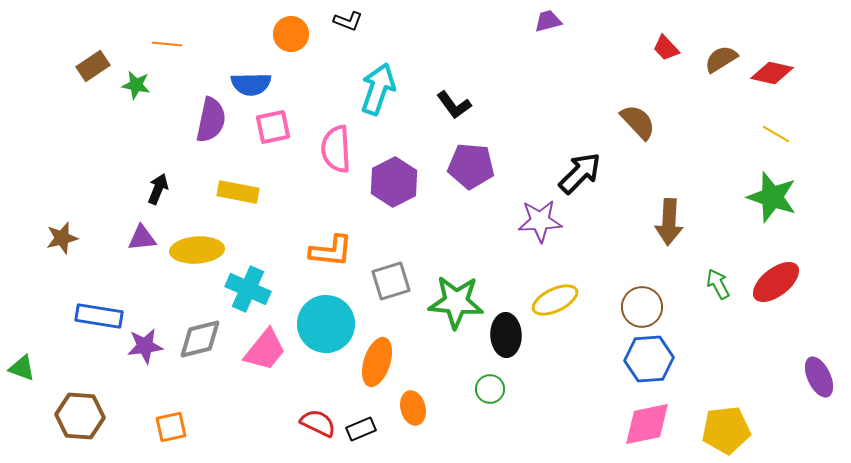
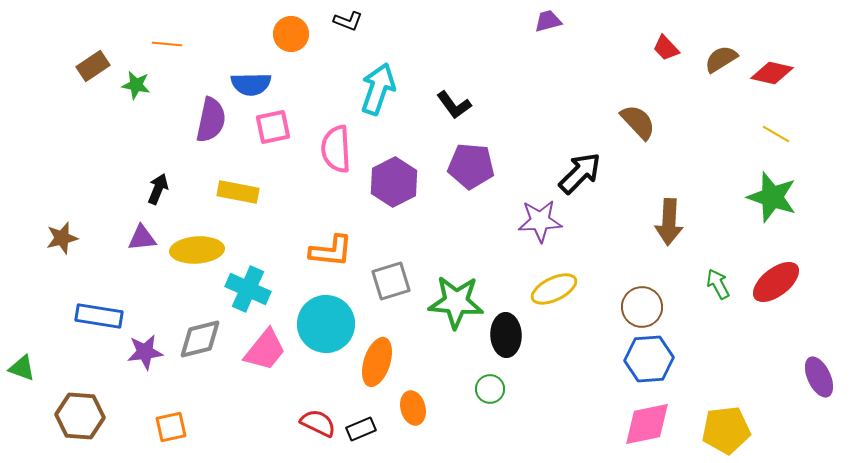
yellow ellipse at (555, 300): moved 1 px left, 11 px up
purple star at (145, 346): moved 6 px down
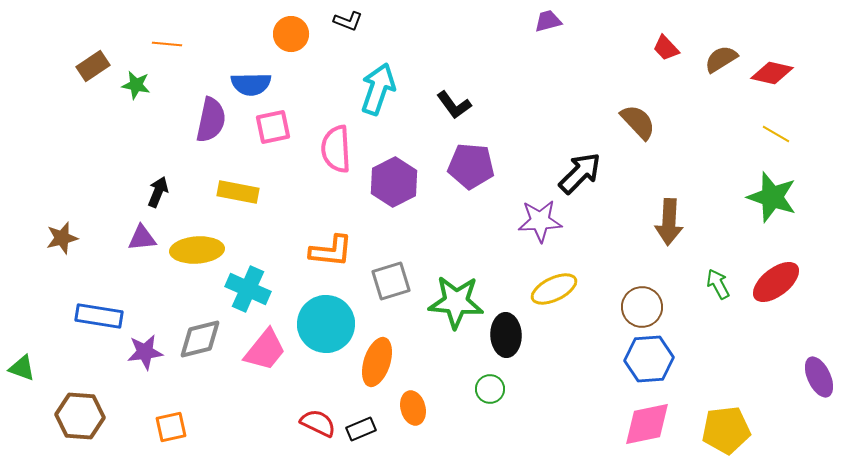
black arrow at (158, 189): moved 3 px down
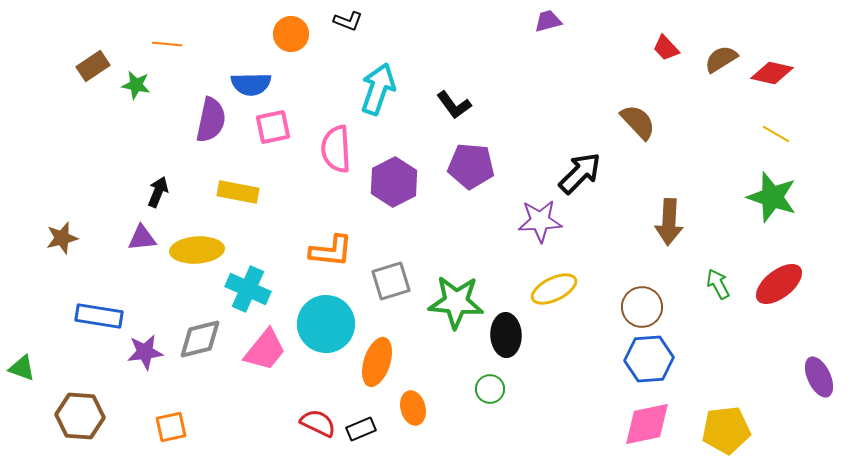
red ellipse at (776, 282): moved 3 px right, 2 px down
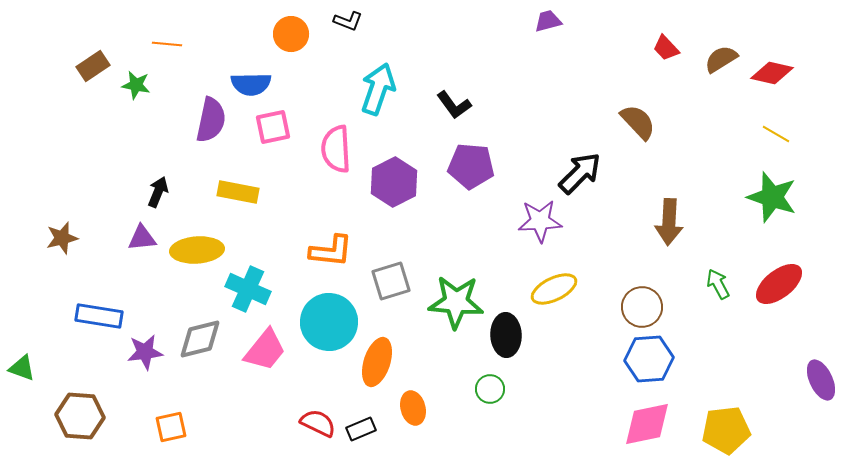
cyan circle at (326, 324): moved 3 px right, 2 px up
purple ellipse at (819, 377): moved 2 px right, 3 px down
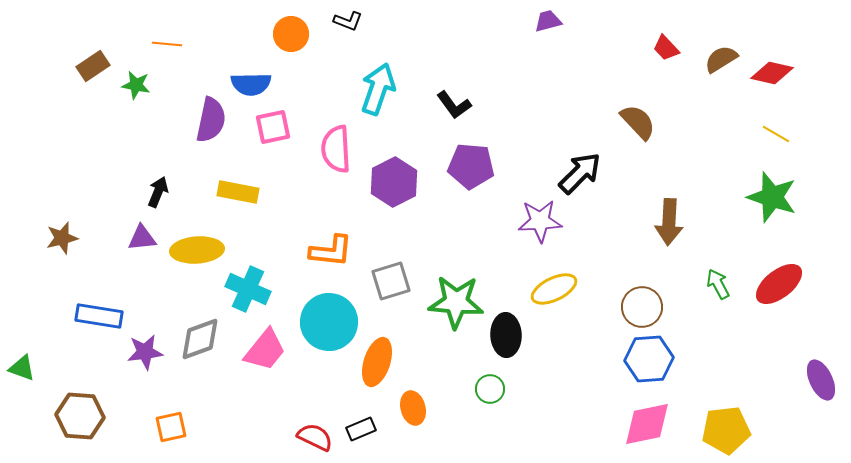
gray diamond at (200, 339): rotated 6 degrees counterclockwise
red semicircle at (318, 423): moved 3 px left, 14 px down
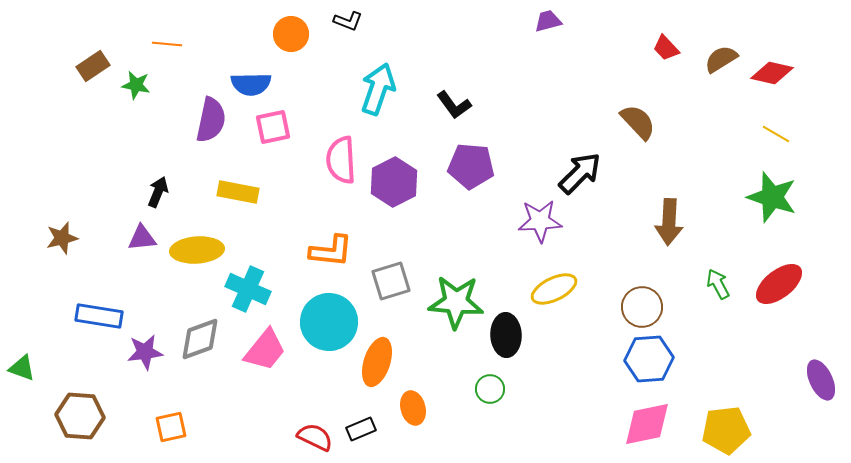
pink semicircle at (336, 149): moved 5 px right, 11 px down
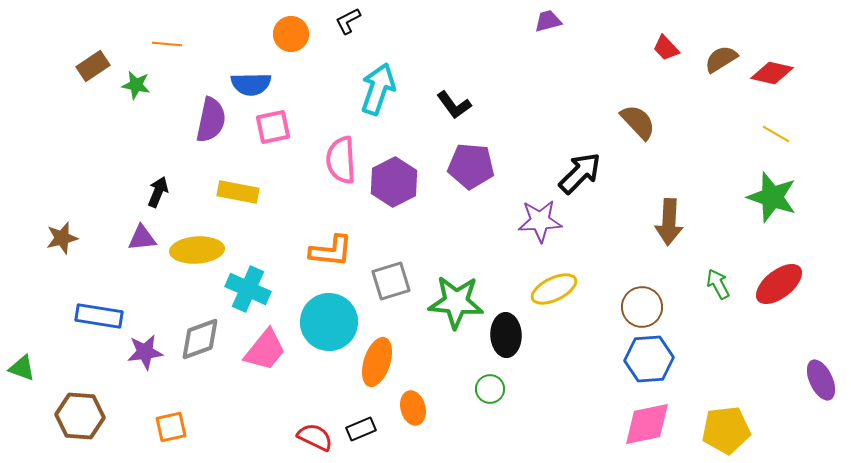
black L-shape at (348, 21): rotated 132 degrees clockwise
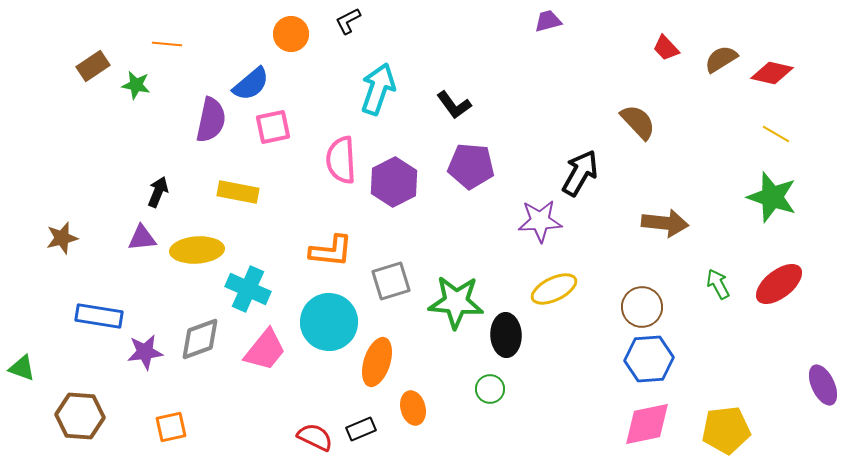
blue semicircle at (251, 84): rotated 39 degrees counterclockwise
black arrow at (580, 173): rotated 15 degrees counterclockwise
brown arrow at (669, 222): moved 4 px left, 1 px down; rotated 87 degrees counterclockwise
purple ellipse at (821, 380): moved 2 px right, 5 px down
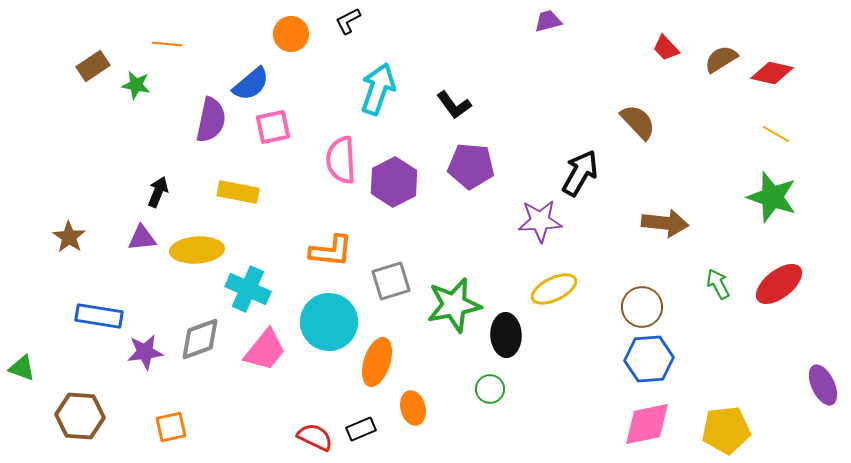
brown star at (62, 238): moved 7 px right, 1 px up; rotated 24 degrees counterclockwise
green star at (456, 302): moved 2 px left, 3 px down; rotated 16 degrees counterclockwise
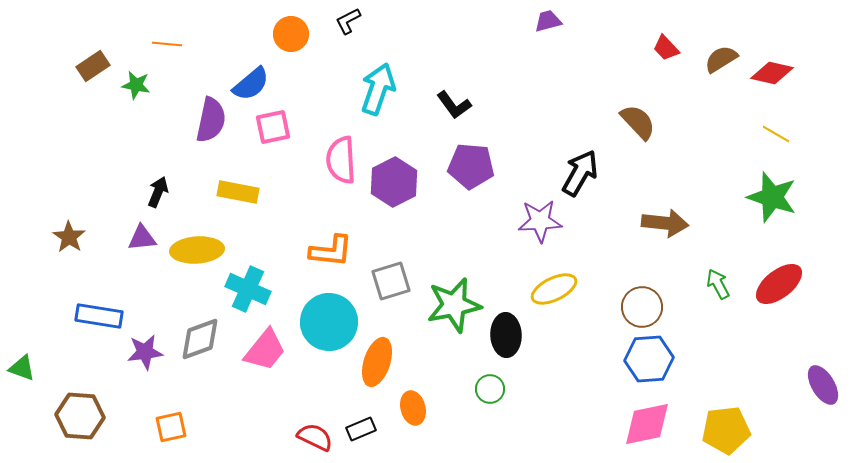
purple ellipse at (823, 385): rotated 6 degrees counterclockwise
